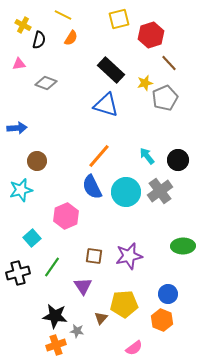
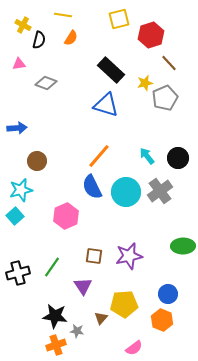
yellow line: rotated 18 degrees counterclockwise
black circle: moved 2 px up
cyan square: moved 17 px left, 22 px up
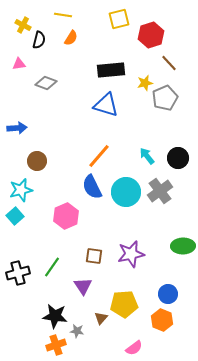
black rectangle: rotated 48 degrees counterclockwise
purple star: moved 2 px right, 2 px up
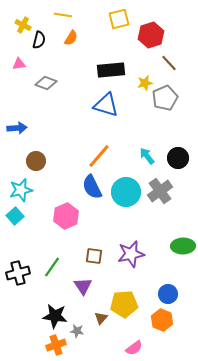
brown circle: moved 1 px left
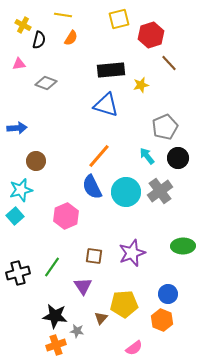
yellow star: moved 4 px left, 2 px down
gray pentagon: moved 29 px down
purple star: moved 1 px right, 1 px up; rotated 8 degrees counterclockwise
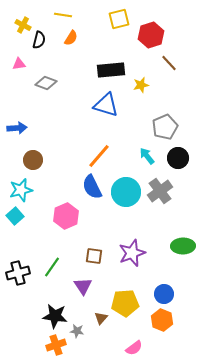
brown circle: moved 3 px left, 1 px up
blue circle: moved 4 px left
yellow pentagon: moved 1 px right, 1 px up
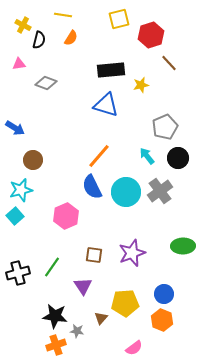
blue arrow: moved 2 px left; rotated 36 degrees clockwise
brown square: moved 1 px up
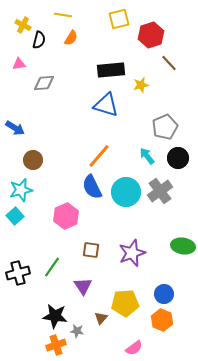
gray diamond: moved 2 px left; rotated 25 degrees counterclockwise
green ellipse: rotated 10 degrees clockwise
brown square: moved 3 px left, 5 px up
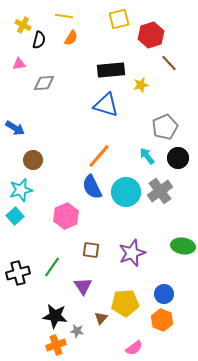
yellow line: moved 1 px right, 1 px down
